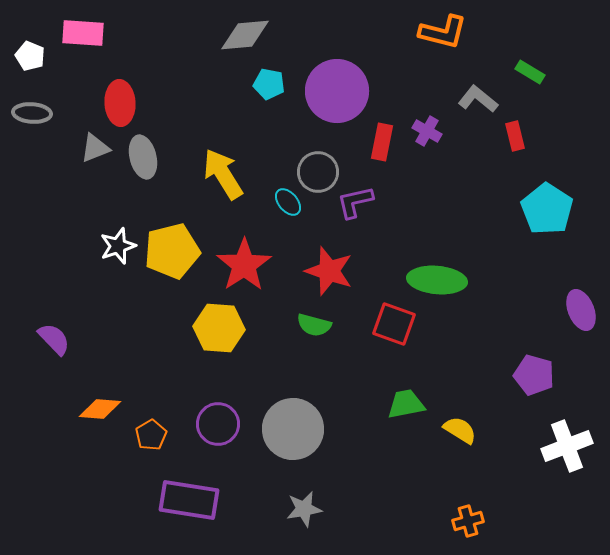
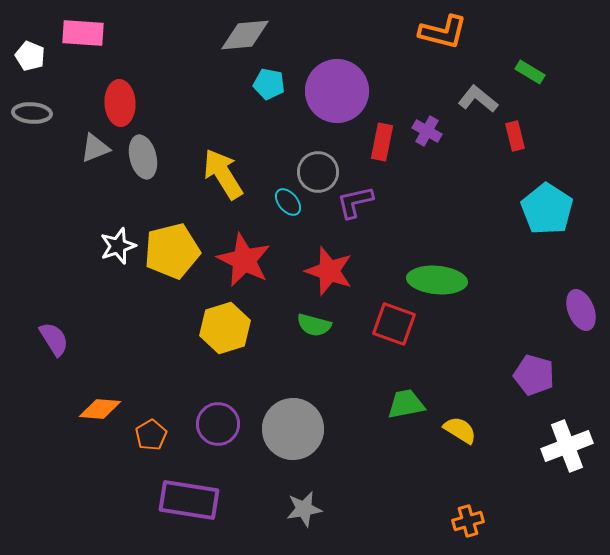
red star at (244, 265): moved 5 px up; rotated 12 degrees counterclockwise
yellow hexagon at (219, 328): moved 6 px right; rotated 21 degrees counterclockwise
purple semicircle at (54, 339): rotated 12 degrees clockwise
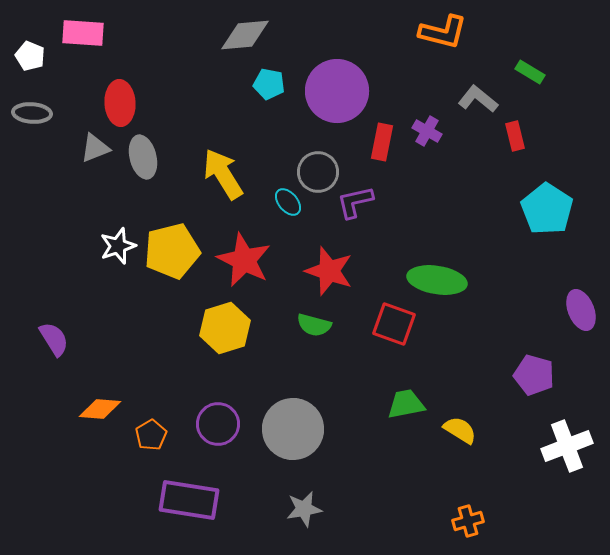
green ellipse at (437, 280): rotated 4 degrees clockwise
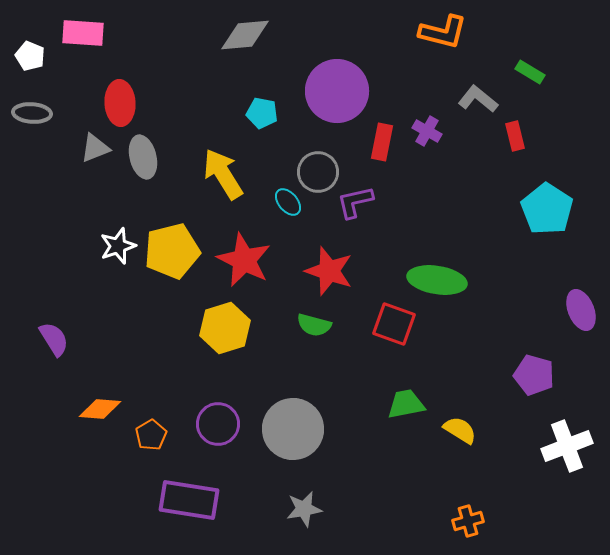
cyan pentagon at (269, 84): moved 7 px left, 29 px down
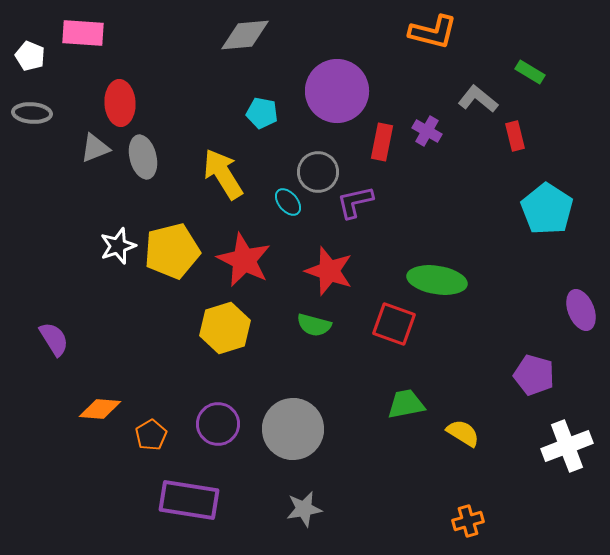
orange L-shape at (443, 32): moved 10 px left
yellow semicircle at (460, 430): moved 3 px right, 3 px down
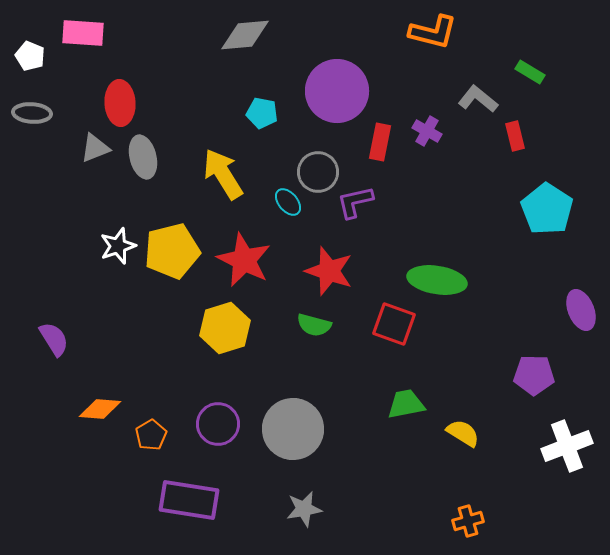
red rectangle at (382, 142): moved 2 px left
purple pentagon at (534, 375): rotated 15 degrees counterclockwise
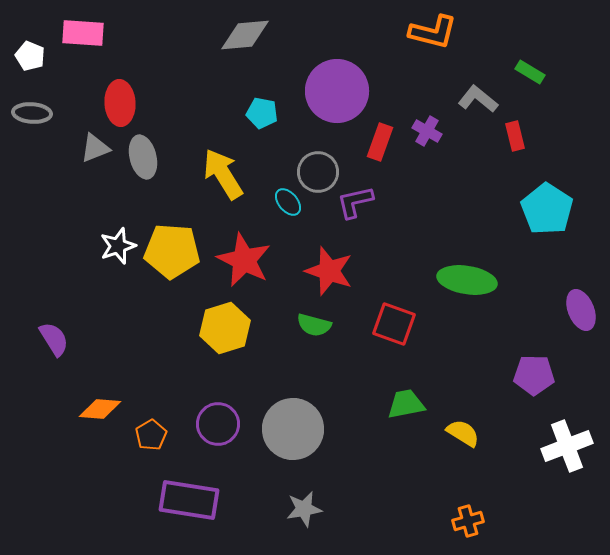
red rectangle at (380, 142): rotated 9 degrees clockwise
yellow pentagon at (172, 251): rotated 18 degrees clockwise
green ellipse at (437, 280): moved 30 px right
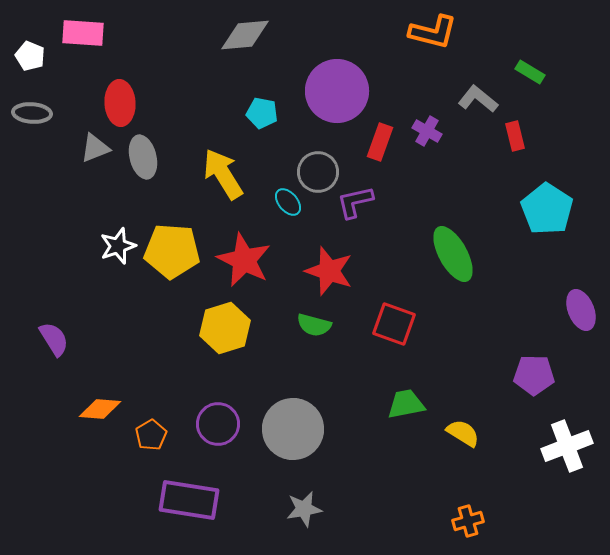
green ellipse at (467, 280): moved 14 px left, 26 px up; rotated 52 degrees clockwise
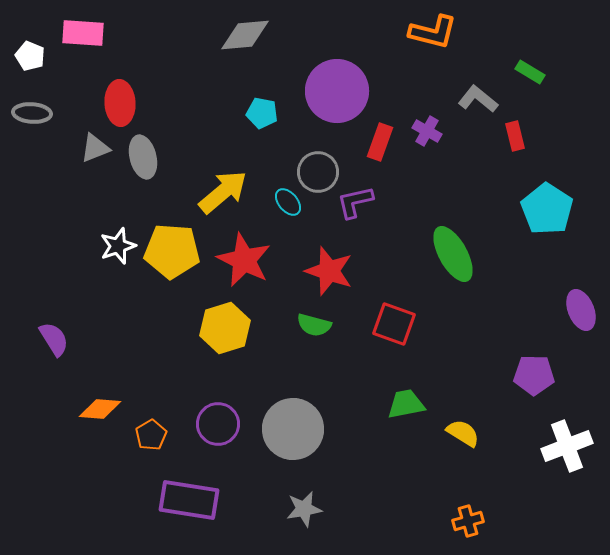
yellow arrow at (223, 174): moved 18 px down; rotated 82 degrees clockwise
